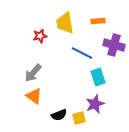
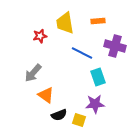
purple cross: moved 1 px right, 1 px down
orange triangle: moved 12 px right, 1 px up
purple star: rotated 18 degrees clockwise
yellow square: moved 2 px down; rotated 32 degrees clockwise
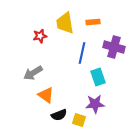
orange rectangle: moved 5 px left, 1 px down
purple cross: moved 1 px left, 1 px down
blue line: rotated 75 degrees clockwise
gray arrow: rotated 18 degrees clockwise
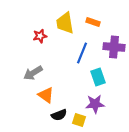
orange rectangle: rotated 24 degrees clockwise
purple cross: rotated 10 degrees counterclockwise
blue line: rotated 10 degrees clockwise
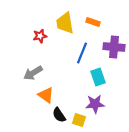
black semicircle: rotated 77 degrees clockwise
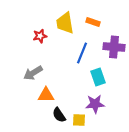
orange triangle: rotated 36 degrees counterclockwise
yellow square: rotated 16 degrees counterclockwise
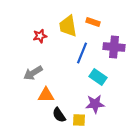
yellow trapezoid: moved 3 px right, 3 px down
cyan rectangle: rotated 36 degrees counterclockwise
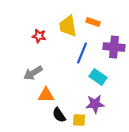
red star: moved 1 px left; rotated 24 degrees clockwise
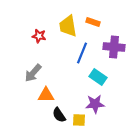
gray arrow: rotated 18 degrees counterclockwise
